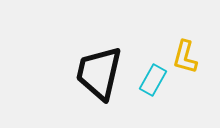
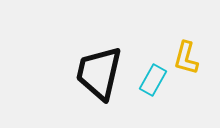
yellow L-shape: moved 1 px right, 1 px down
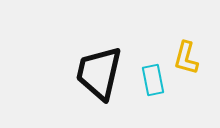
cyan rectangle: rotated 40 degrees counterclockwise
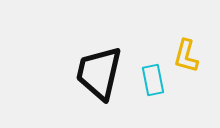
yellow L-shape: moved 2 px up
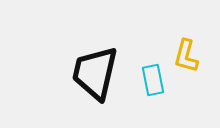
black trapezoid: moved 4 px left
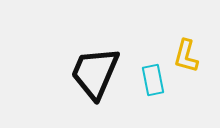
black trapezoid: rotated 10 degrees clockwise
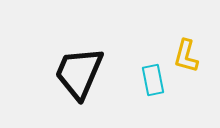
black trapezoid: moved 16 px left
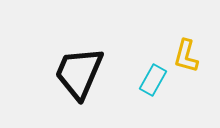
cyan rectangle: rotated 40 degrees clockwise
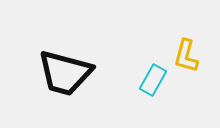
black trapezoid: moved 14 px left; rotated 98 degrees counterclockwise
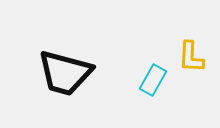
yellow L-shape: moved 5 px right, 1 px down; rotated 12 degrees counterclockwise
